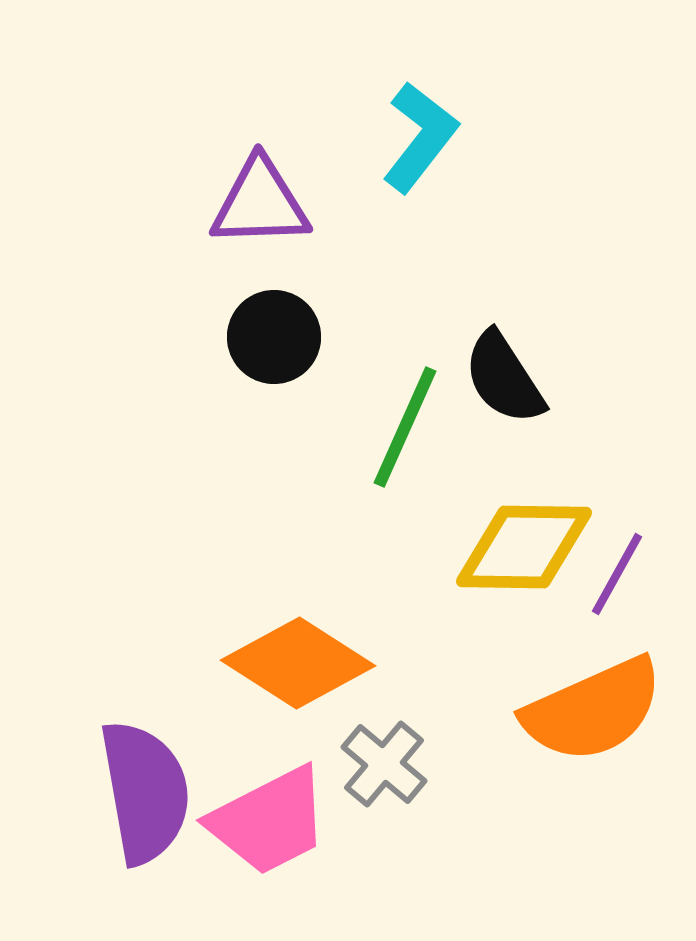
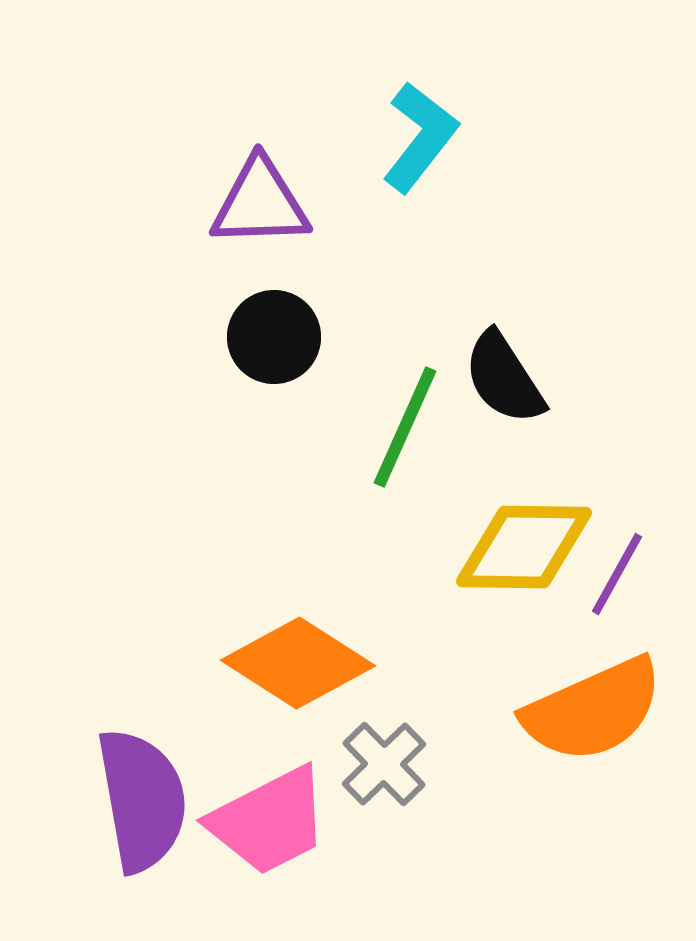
gray cross: rotated 6 degrees clockwise
purple semicircle: moved 3 px left, 8 px down
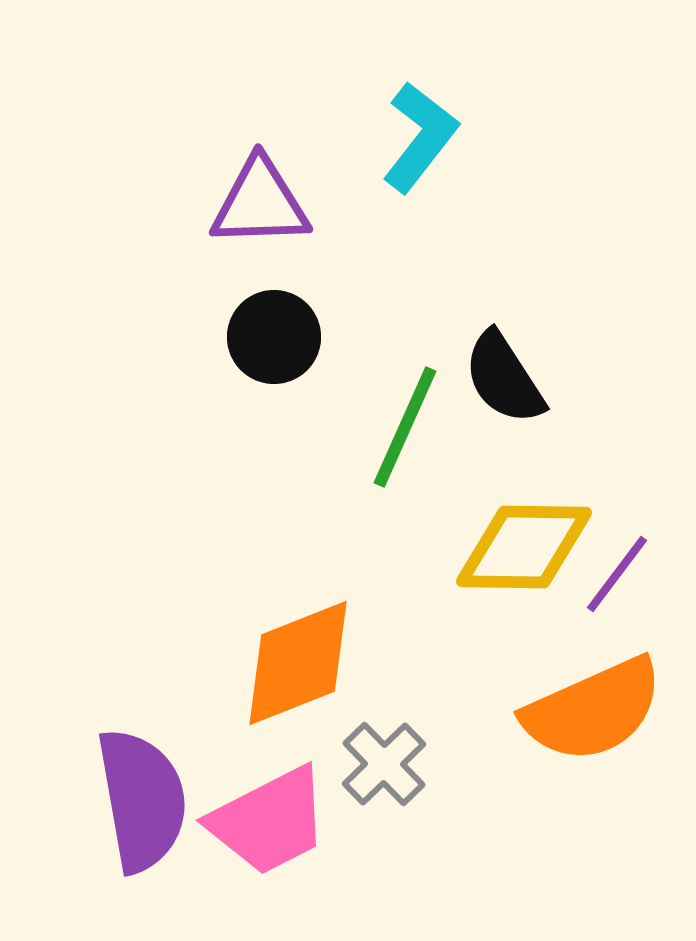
purple line: rotated 8 degrees clockwise
orange diamond: rotated 54 degrees counterclockwise
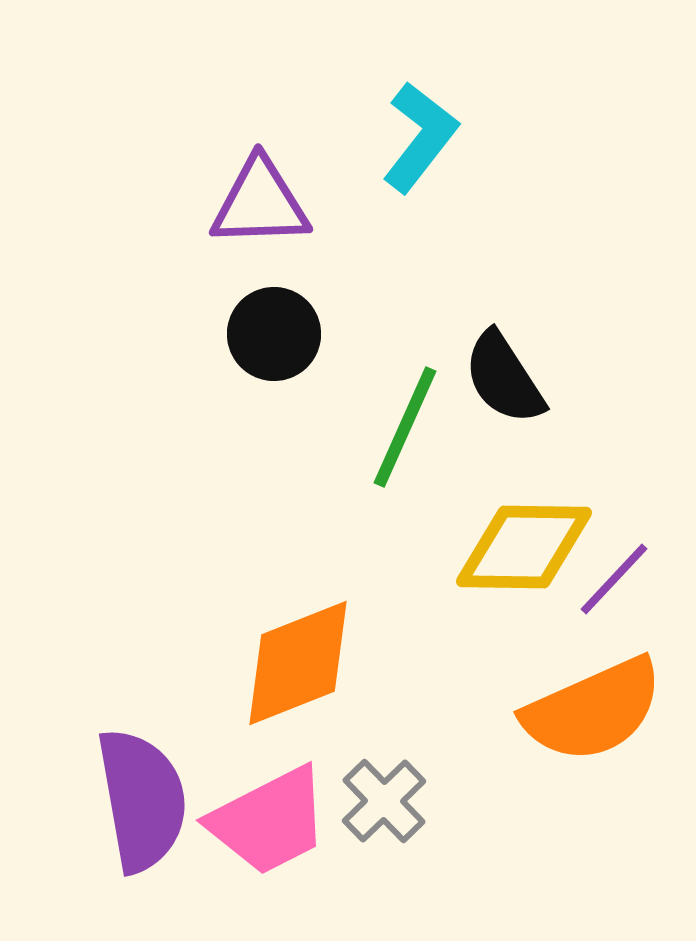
black circle: moved 3 px up
purple line: moved 3 px left, 5 px down; rotated 6 degrees clockwise
gray cross: moved 37 px down
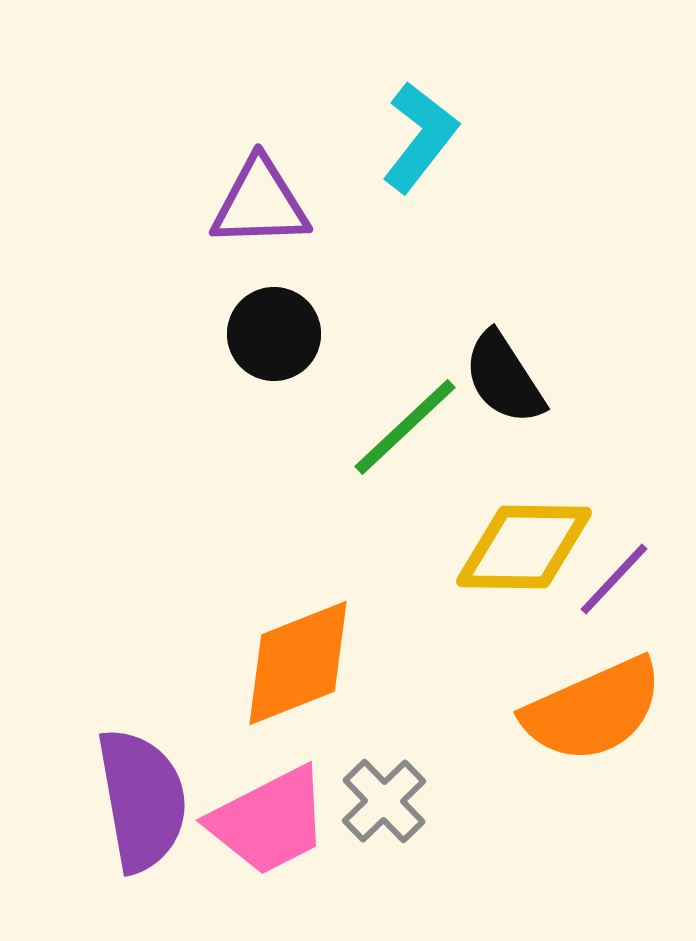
green line: rotated 23 degrees clockwise
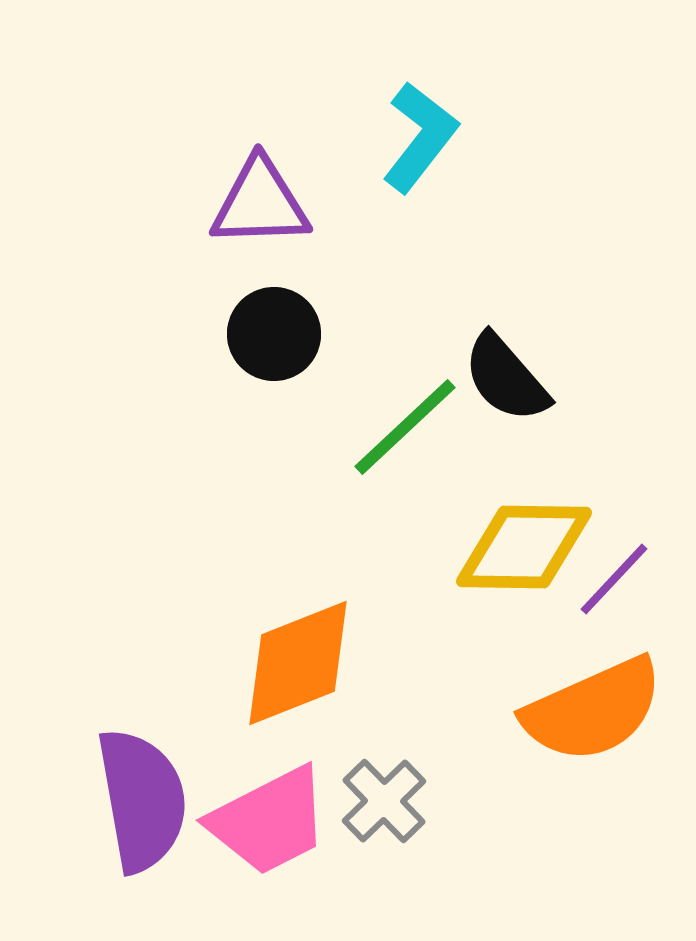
black semicircle: moved 2 px right; rotated 8 degrees counterclockwise
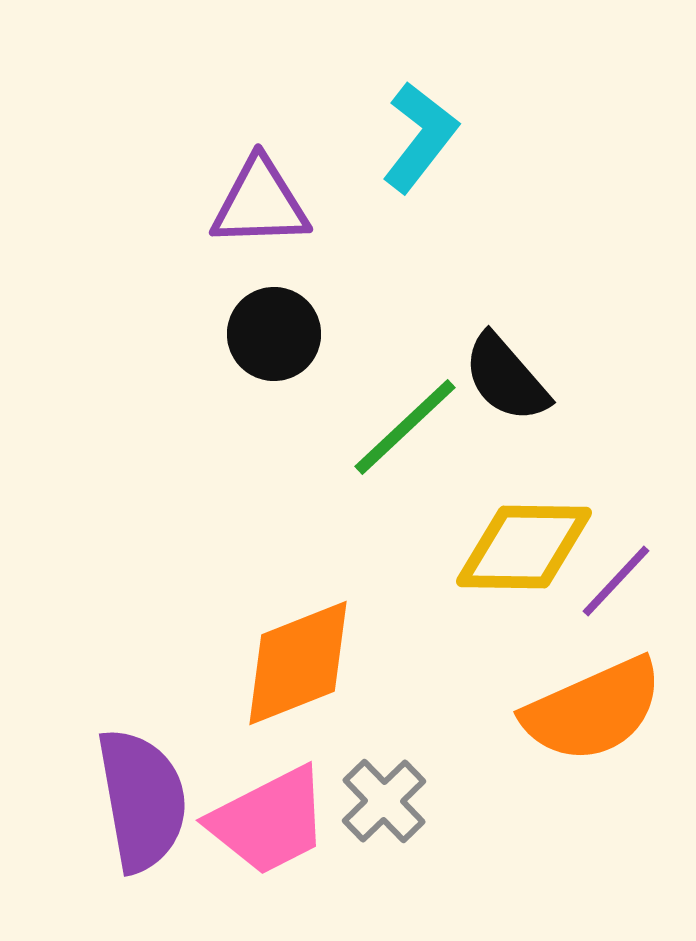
purple line: moved 2 px right, 2 px down
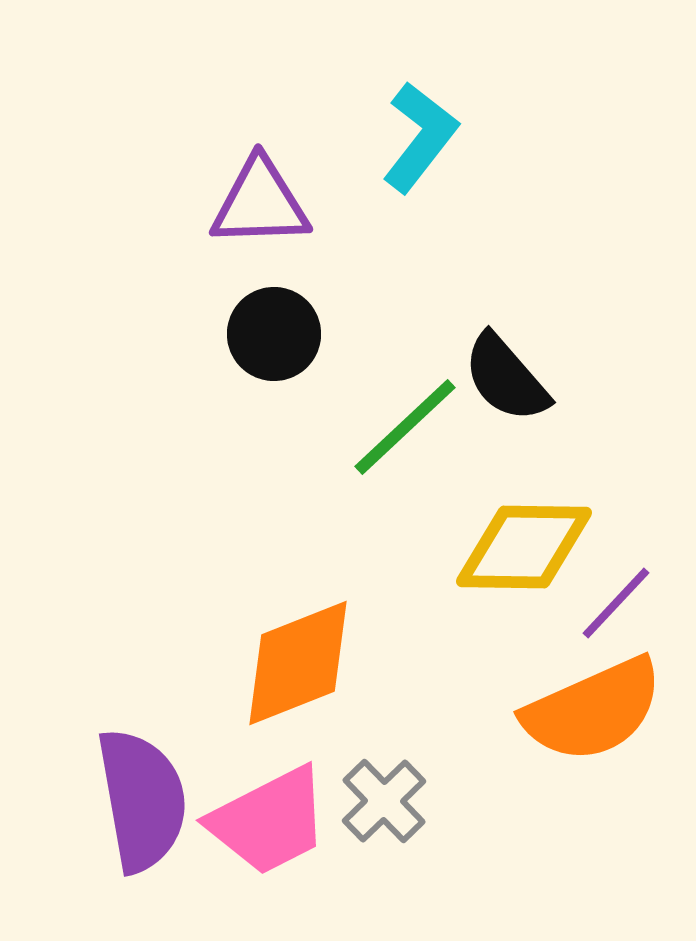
purple line: moved 22 px down
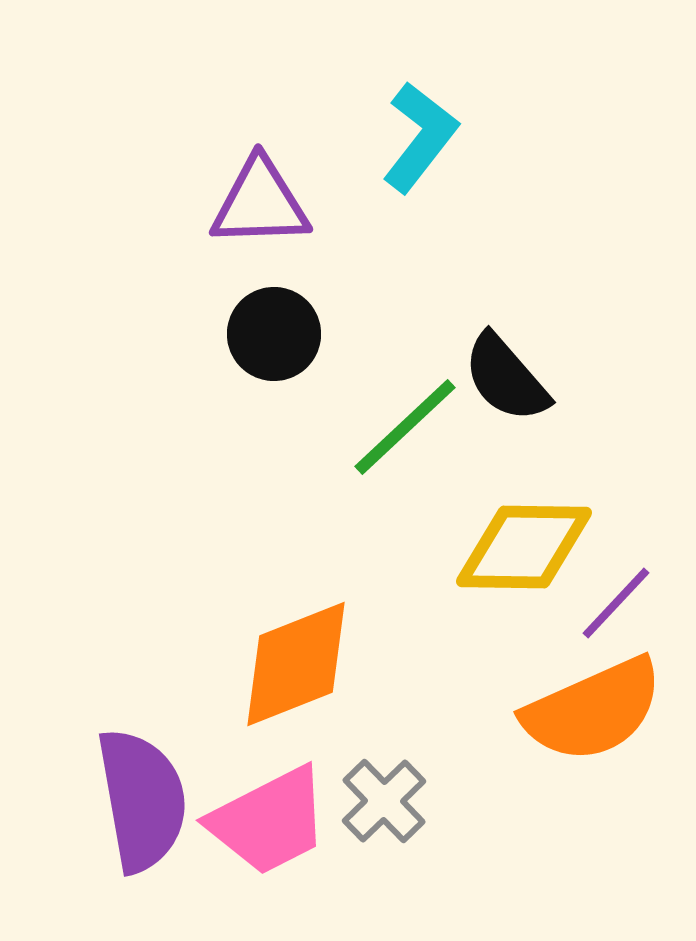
orange diamond: moved 2 px left, 1 px down
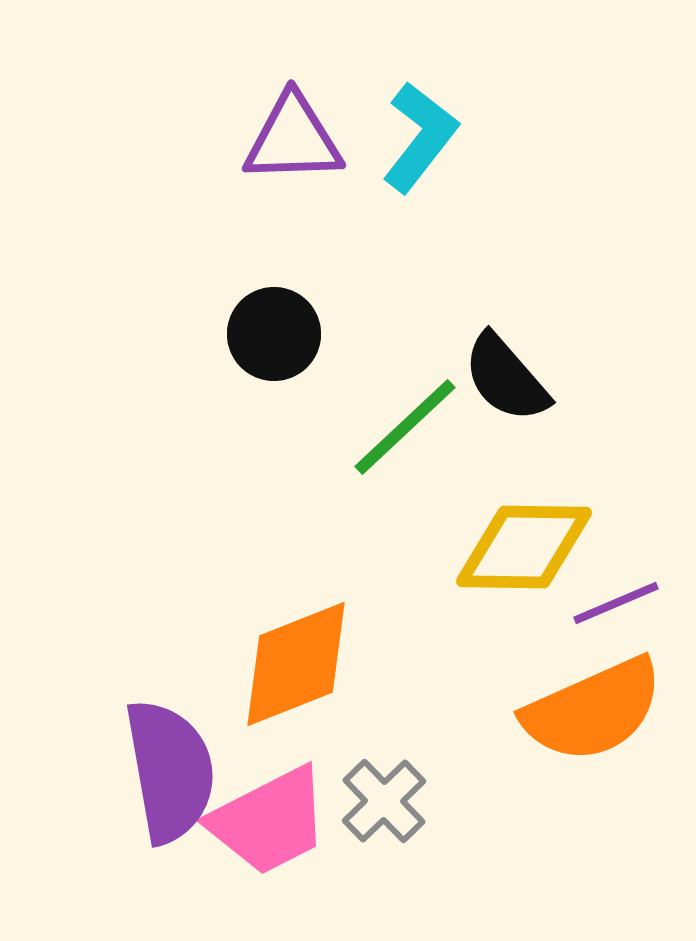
purple triangle: moved 33 px right, 64 px up
purple line: rotated 24 degrees clockwise
purple semicircle: moved 28 px right, 29 px up
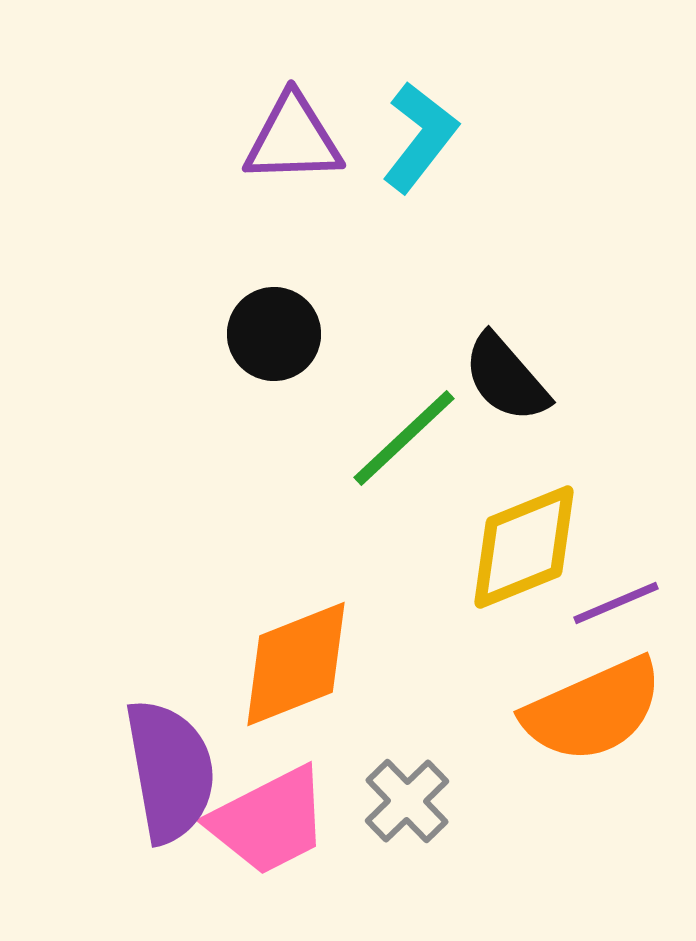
green line: moved 1 px left, 11 px down
yellow diamond: rotated 23 degrees counterclockwise
gray cross: moved 23 px right
